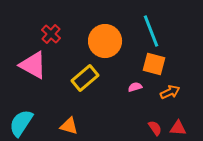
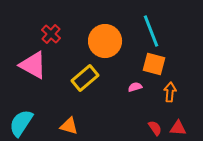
orange arrow: rotated 60 degrees counterclockwise
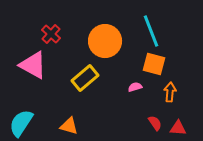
red semicircle: moved 5 px up
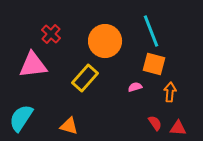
pink triangle: rotated 36 degrees counterclockwise
yellow rectangle: rotated 8 degrees counterclockwise
cyan semicircle: moved 5 px up
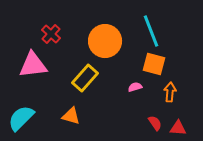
cyan semicircle: rotated 12 degrees clockwise
orange triangle: moved 2 px right, 10 px up
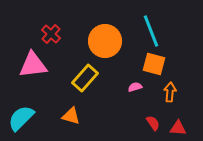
red semicircle: moved 2 px left
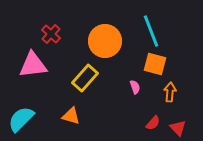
orange square: moved 1 px right
pink semicircle: rotated 88 degrees clockwise
cyan semicircle: moved 1 px down
red semicircle: rotated 77 degrees clockwise
red triangle: rotated 42 degrees clockwise
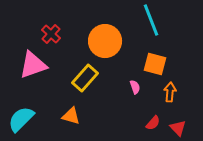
cyan line: moved 11 px up
pink triangle: rotated 12 degrees counterclockwise
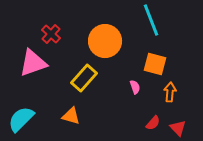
pink triangle: moved 2 px up
yellow rectangle: moved 1 px left
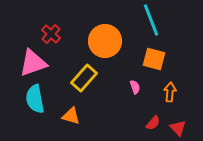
orange square: moved 1 px left, 5 px up
cyan semicircle: moved 14 px right, 20 px up; rotated 56 degrees counterclockwise
